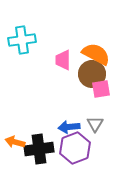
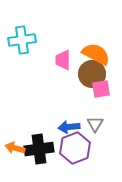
orange arrow: moved 6 px down
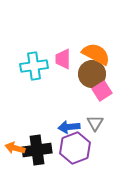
cyan cross: moved 12 px right, 26 px down
pink trapezoid: moved 1 px up
pink square: moved 1 px right, 2 px down; rotated 24 degrees counterclockwise
gray triangle: moved 1 px up
black cross: moved 2 px left, 1 px down
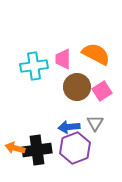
brown circle: moved 15 px left, 13 px down
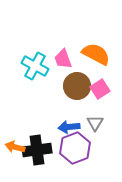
pink trapezoid: rotated 20 degrees counterclockwise
cyan cross: moved 1 px right; rotated 36 degrees clockwise
brown circle: moved 1 px up
pink square: moved 2 px left, 2 px up
orange arrow: moved 1 px up
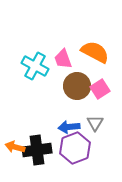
orange semicircle: moved 1 px left, 2 px up
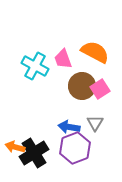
brown circle: moved 5 px right
blue arrow: rotated 15 degrees clockwise
black cross: moved 3 px left, 3 px down; rotated 24 degrees counterclockwise
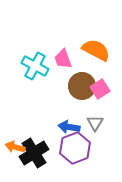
orange semicircle: moved 1 px right, 2 px up
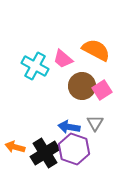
pink trapezoid: rotated 30 degrees counterclockwise
pink square: moved 2 px right, 1 px down
purple hexagon: moved 1 px left, 1 px down; rotated 20 degrees counterclockwise
black cross: moved 11 px right
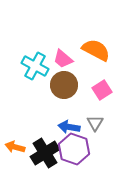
brown circle: moved 18 px left, 1 px up
